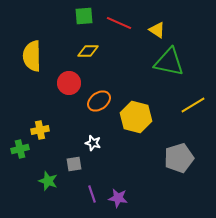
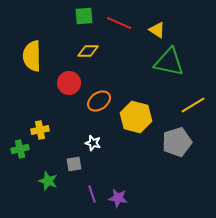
gray pentagon: moved 2 px left, 16 px up
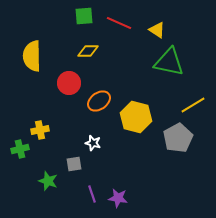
gray pentagon: moved 1 px right, 4 px up; rotated 12 degrees counterclockwise
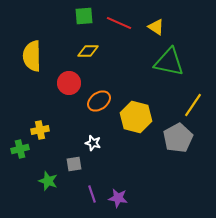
yellow triangle: moved 1 px left, 3 px up
yellow line: rotated 25 degrees counterclockwise
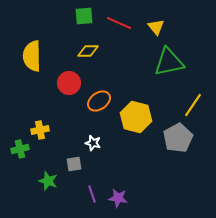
yellow triangle: rotated 18 degrees clockwise
green triangle: rotated 24 degrees counterclockwise
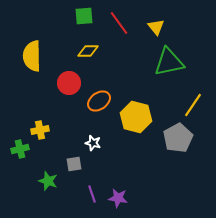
red line: rotated 30 degrees clockwise
